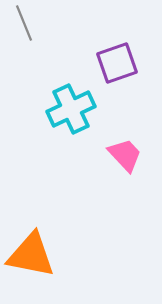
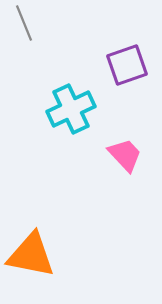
purple square: moved 10 px right, 2 px down
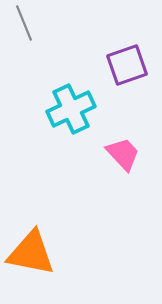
pink trapezoid: moved 2 px left, 1 px up
orange triangle: moved 2 px up
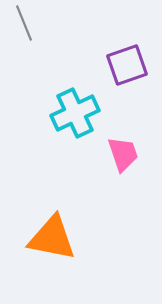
cyan cross: moved 4 px right, 4 px down
pink trapezoid: rotated 24 degrees clockwise
orange triangle: moved 21 px right, 15 px up
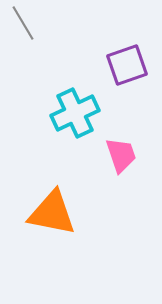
gray line: moved 1 px left; rotated 9 degrees counterclockwise
pink trapezoid: moved 2 px left, 1 px down
orange triangle: moved 25 px up
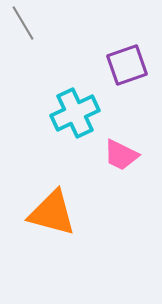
pink trapezoid: rotated 135 degrees clockwise
orange triangle: rotated 4 degrees clockwise
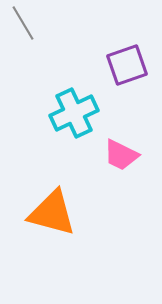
cyan cross: moved 1 px left
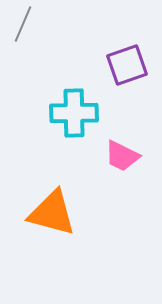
gray line: moved 1 px down; rotated 54 degrees clockwise
cyan cross: rotated 24 degrees clockwise
pink trapezoid: moved 1 px right, 1 px down
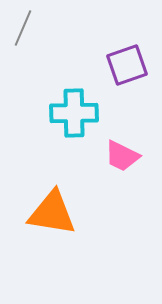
gray line: moved 4 px down
orange triangle: rotated 6 degrees counterclockwise
